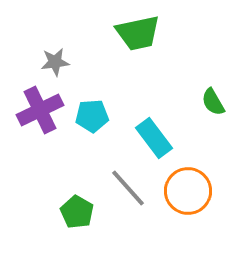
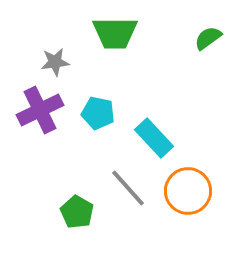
green trapezoid: moved 23 px left; rotated 12 degrees clockwise
green semicircle: moved 5 px left, 64 px up; rotated 84 degrees clockwise
cyan pentagon: moved 6 px right, 3 px up; rotated 16 degrees clockwise
cyan rectangle: rotated 6 degrees counterclockwise
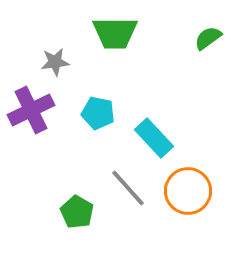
purple cross: moved 9 px left
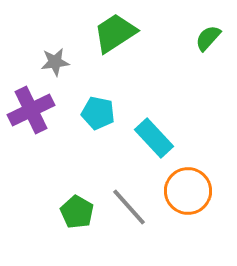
green trapezoid: rotated 147 degrees clockwise
green semicircle: rotated 12 degrees counterclockwise
gray line: moved 1 px right, 19 px down
